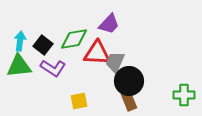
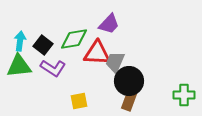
brown rectangle: rotated 42 degrees clockwise
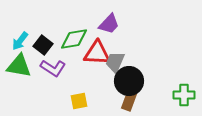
cyan arrow: rotated 150 degrees counterclockwise
green triangle: rotated 16 degrees clockwise
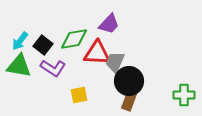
yellow square: moved 6 px up
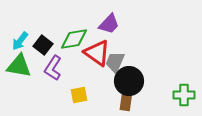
red triangle: rotated 32 degrees clockwise
purple L-shape: rotated 90 degrees clockwise
brown rectangle: moved 3 px left; rotated 12 degrees counterclockwise
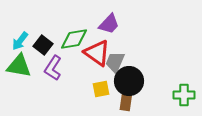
yellow square: moved 22 px right, 6 px up
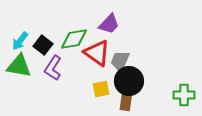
gray trapezoid: moved 5 px right, 1 px up
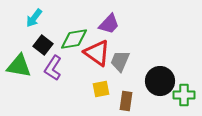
cyan arrow: moved 14 px right, 23 px up
black circle: moved 31 px right
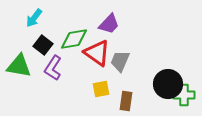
black circle: moved 8 px right, 3 px down
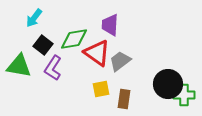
purple trapezoid: moved 1 px right, 1 px down; rotated 140 degrees clockwise
gray trapezoid: rotated 30 degrees clockwise
brown rectangle: moved 2 px left, 2 px up
